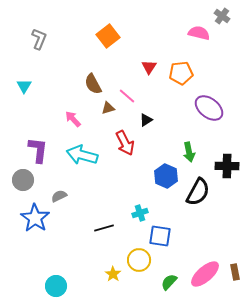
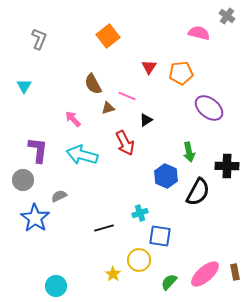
gray cross: moved 5 px right
pink line: rotated 18 degrees counterclockwise
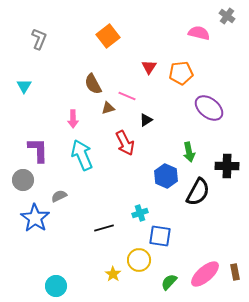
pink arrow: rotated 138 degrees counterclockwise
purple L-shape: rotated 8 degrees counterclockwise
cyan arrow: rotated 52 degrees clockwise
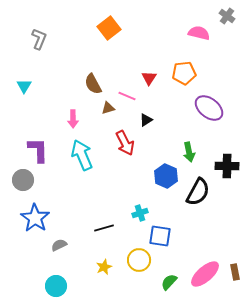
orange square: moved 1 px right, 8 px up
red triangle: moved 11 px down
orange pentagon: moved 3 px right
gray semicircle: moved 49 px down
yellow star: moved 9 px left, 7 px up; rotated 14 degrees clockwise
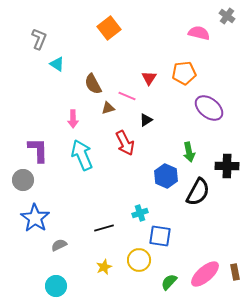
cyan triangle: moved 33 px right, 22 px up; rotated 28 degrees counterclockwise
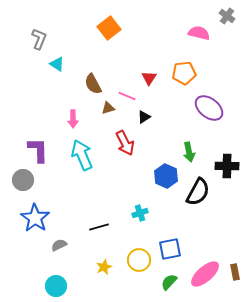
black triangle: moved 2 px left, 3 px up
black line: moved 5 px left, 1 px up
blue square: moved 10 px right, 13 px down; rotated 20 degrees counterclockwise
